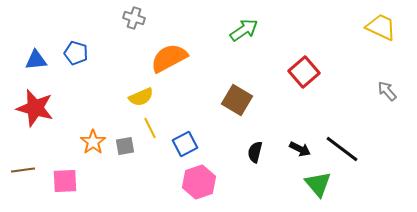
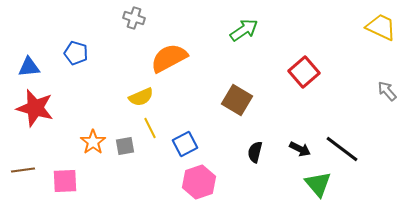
blue triangle: moved 7 px left, 7 px down
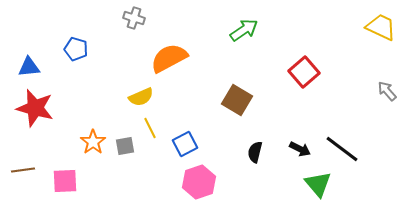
blue pentagon: moved 4 px up
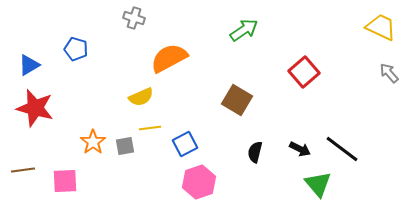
blue triangle: moved 2 px up; rotated 25 degrees counterclockwise
gray arrow: moved 2 px right, 18 px up
yellow line: rotated 70 degrees counterclockwise
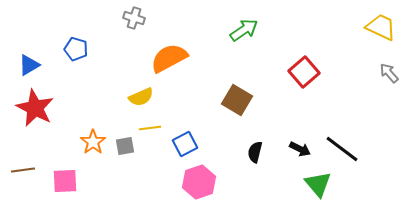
red star: rotated 12 degrees clockwise
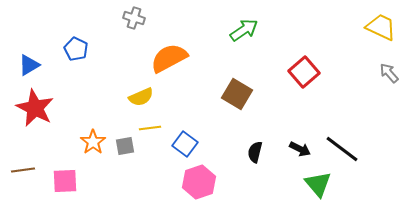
blue pentagon: rotated 10 degrees clockwise
brown square: moved 6 px up
blue square: rotated 25 degrees counterclockwise
